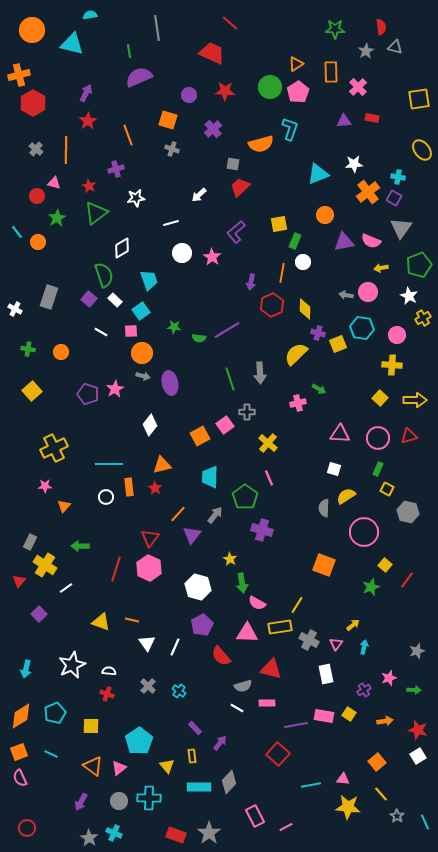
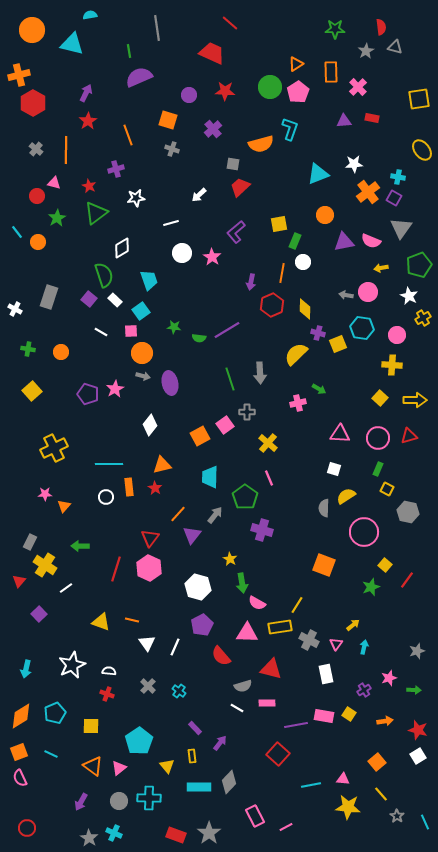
pink star at (45, 486): moved 8 px down
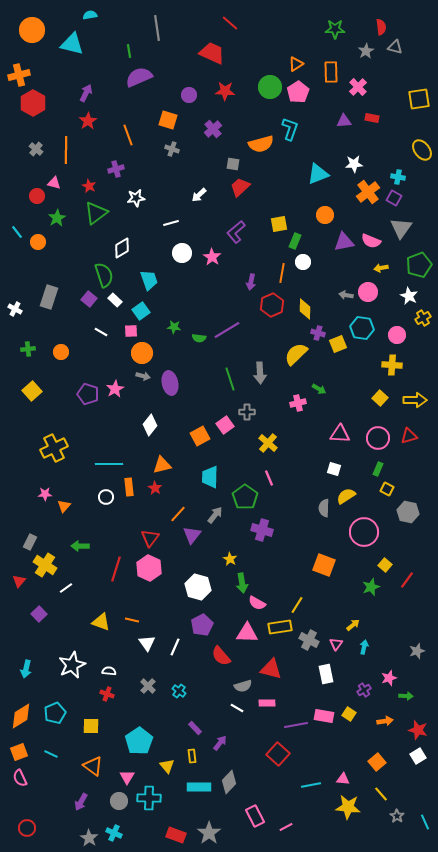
green cross at (28, 349): rotated 16 degrees counterclockwise
green arrow at (414, 690): moved 8 px left, 6 px down
pink triangle at (119, 768): moved 8 px right, 9 px down; rotated 21 degrees counterclockwise
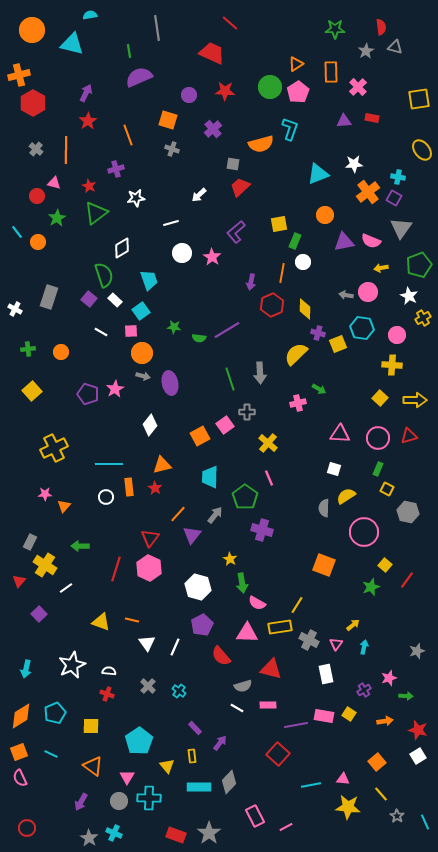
pink rectangle at (267, 703): moved 1 px right, 2 px down
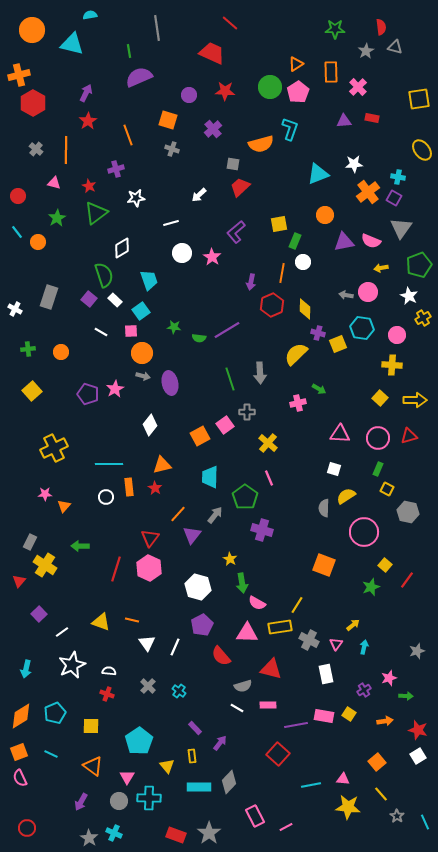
red circle at (37, 196): moved 19 px left
white line at (66, 588): moved 4 px left, 44 px down
